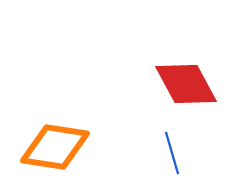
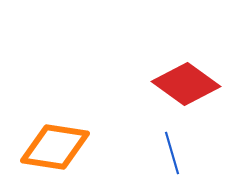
red diamond: rotated 26 degrees counterclockwise
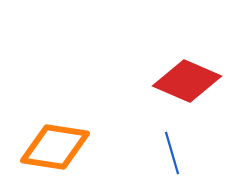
red diamond: moved 1 px right, 3 px up; rotated 12 degrees counterclockwise
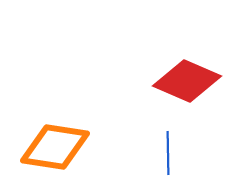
blue line: moved 4 px left; rotated 15 degrees clockwise
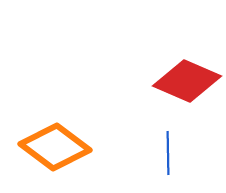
orange diamond: rotated 28 degrees clockwise
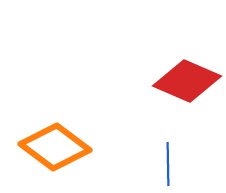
blue line: moved 11 px down
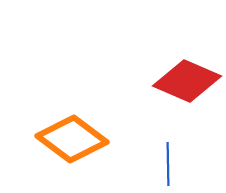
orange diamond: moved 17 px right, 8 px up
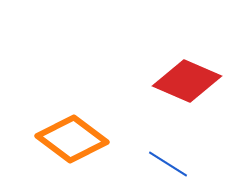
blue line: rotated 57 degrees counterclockwise
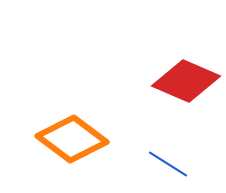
red diamond: moved 1 px left
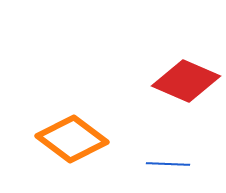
blue line: rotated 30 degrees counterclockwise
